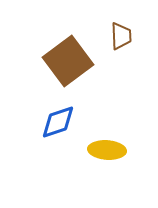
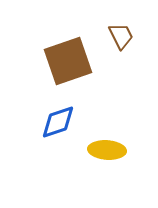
brown trapezoid: rotated 24 degrees counterclockwise
brown square: rotated 18 degrees clockwise
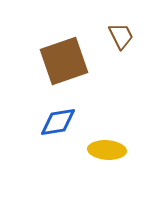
brown square: moved 4 px left
blue diamond: rotated 9 degrees clockwise
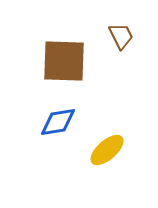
brown square: rotated 21 degrees clockwise
yellow ellipse: rotated 45 degrees counterclockwise
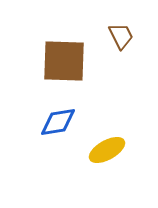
yellow ellipse: rotated 12 degrees clockwise
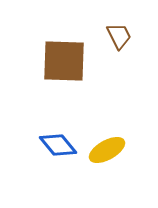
brown trapezoid: moved 2 px left
blue diamond: moved 23 px down; rotated 60 degrees clockwise
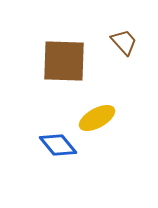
brown trapezoid: moved 5 px right, 6 px down; rotated 16 degrees counterclockwise
yellow ellipse: moved 10 px left, 32 px up
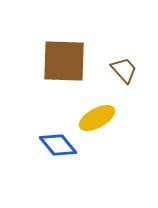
brown trapezoid: moved 28 px down
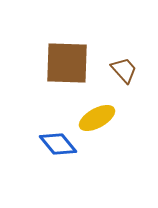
brown square: moved 3 px right, 2 px down
blue diamond: moved 1 px up
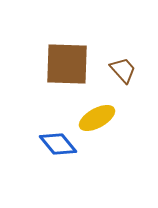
brown square: moved 1 px down
brown trapezoid: moved 1 px left
